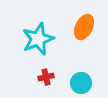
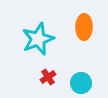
orange ellipse: rotated 25 degrees counterclockwise
red cross: moved 2 px right; rotated 21 degrees counterclockwise
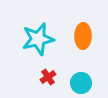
orange ellipse: moved 1 px left, 9 px down
cyan star: rotated 8 degrees clockwise
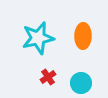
cyan star: moved 1 px up
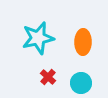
orange ellipse: moved 6 px down
red cross: rotated 14 degrees counterclockwise
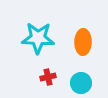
cyan star: rotated 16 degrees clockwise
red cross: rotated 35 degrees clockwise
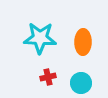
cyan star: moved 2 px right
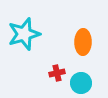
cyan star: moved 16 px left, 4 px up; rotated 20 degrees counterclockwise
red cross: moved 9 px right, 4 px up
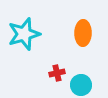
orange ellipse: moved 9 px up
cyan circle: moved 2 px down
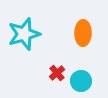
red cross: rotated 28 degrees counterclockwise
cyan circle: moved 4 px up
